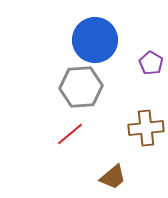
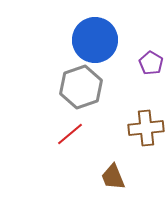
gray hexagon: rotated 15 degrees counterclockwise
brown trapezoid: rotated 108 degrees clockwise
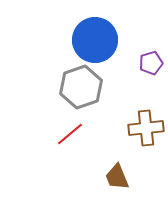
purple pentagon: rotated 25 degrees clockwise
brown trapezoid: moved 4 px right
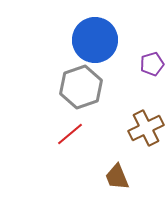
purple pentagon: moved 1 px right, 1 px down
brown cross: rotated 20 degrees counterclockwise
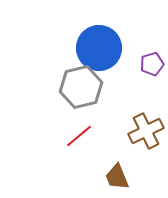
blue circle: moved 4 px right, 8 px down
gray hexagon: rotated 6 degrees clockwise
brown cross: moved 3 px down
red line: moved 9 px right, 2 px down
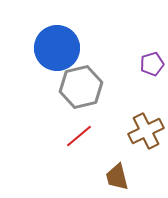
blue circle: moved 42 px left
brown trapezoid: rotated 8 degrees clockwise
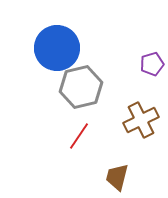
brown cross: moved 5 px left, 11 px up
red line: rotated 16 degrees counterclockwise
brown trapezoid: rotated 28 degrees clockwise
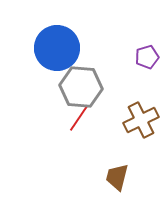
purple pentagon: moved 5 px left, 7 px up
gray hexagon: rotated 18 degrees clockwise
red line: moved 18 px up
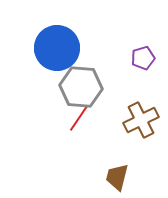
purple pentagon: moved 4 px left, 1 px down
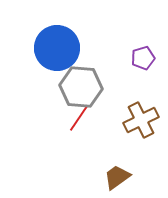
brown trapezoid: rotated 40 degrees clockwise
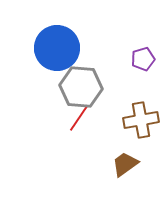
purple pentagon: moved 1 px down
brown cross: rotated 16 degrees clockwise
brown trapezoid: moved 8 px right, 13 px up
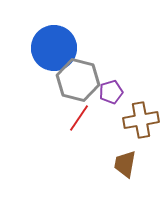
blue circle: moved 3 px left
purple pentagon: moved 32 px left, 33 px down
gray hexagon: moved 3 px left, 7 px up; rotated 9 degrees clockwise
brown trapezoid: rotated 44 degrees counterclockwise
